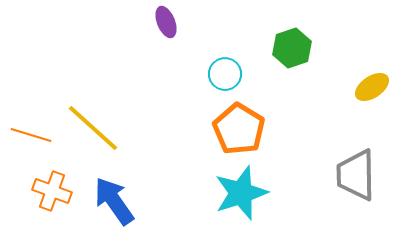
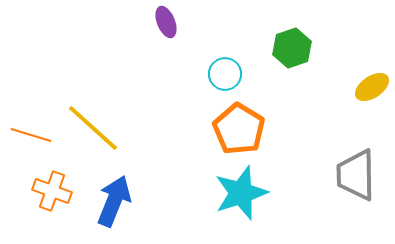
blue arrow: rotated 57 degrees clockwise
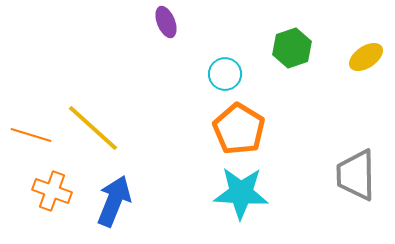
yellow ellipse: moved 6 px left, 30 px up
cyan star: rotated 22 degrees clockwise
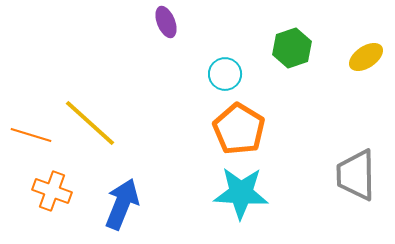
yellow line: moved 3 px left, 5 px up
blue arrow: moved 8 px right, 3 px down
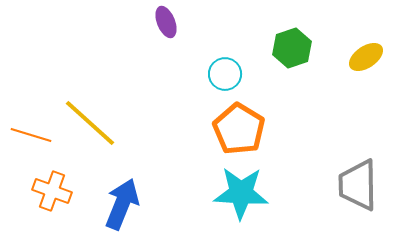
gray trapezoid: moved 2 px right, 10 px down
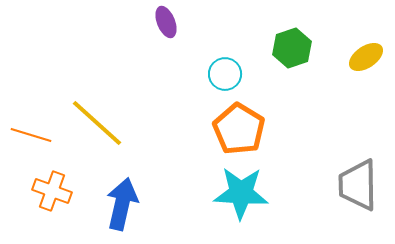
yellow line: moved 7 px right
blue arrow: rotated 9 degrees counterclockwise
